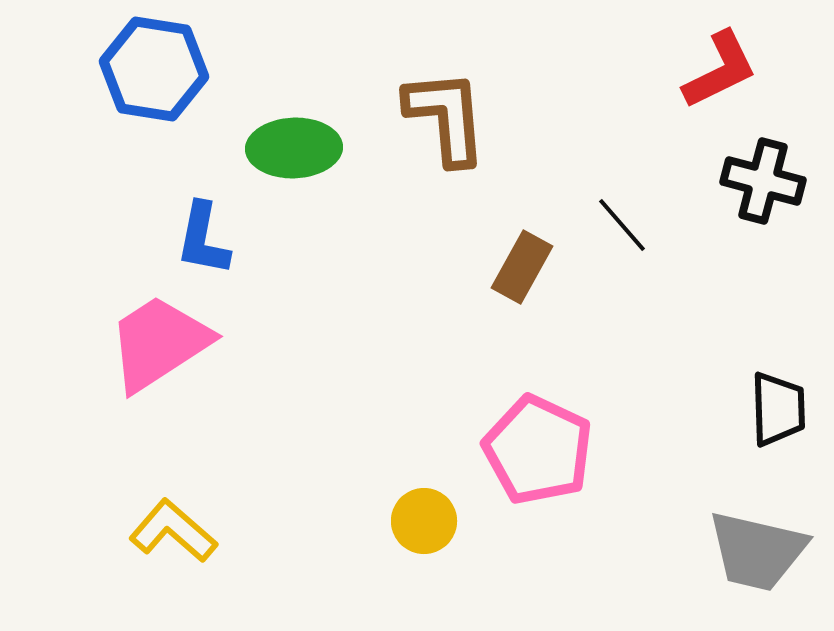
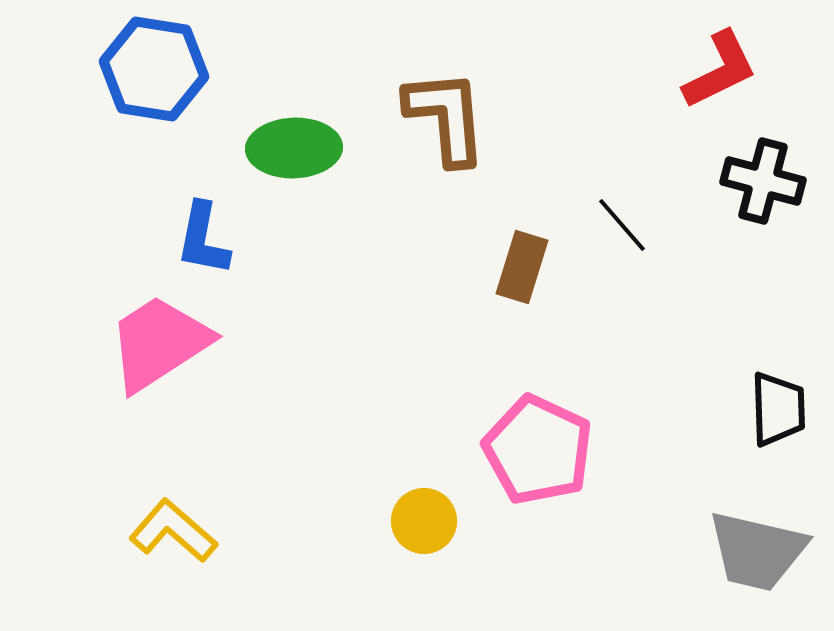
brown rectangle: rotated 12 degrees counterclockwise
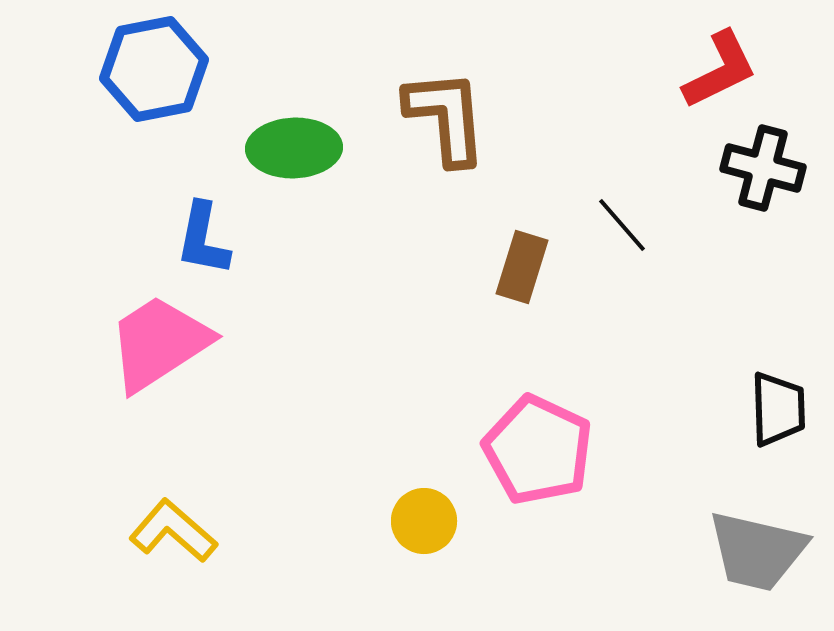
blue hexagon: rotated 20 degrees counterclockwise
black cross: moved 13 px up
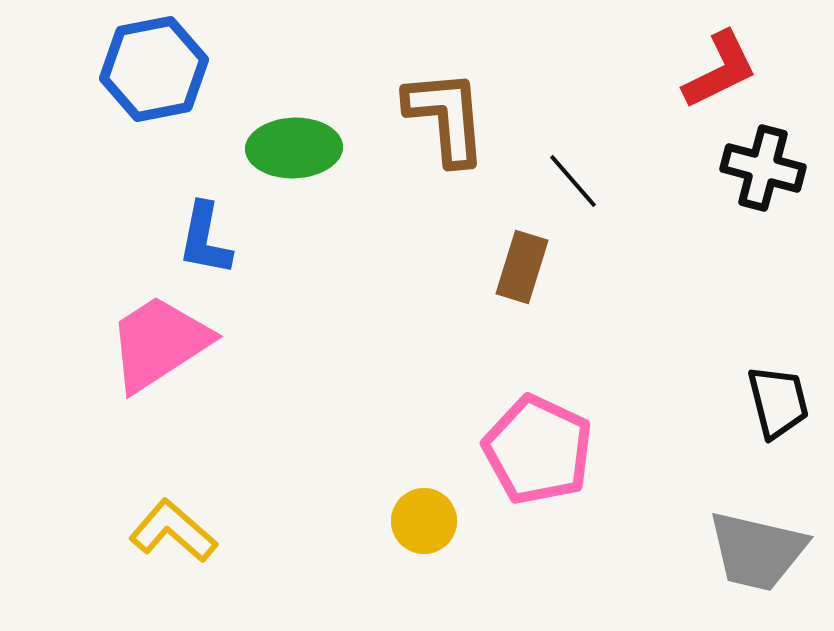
black line: moved 49 px left, 44 px up
blue L-shape: moved 2 px right
black trapezoid: moved 7 px up; rotated 12 degrees counterclockwise
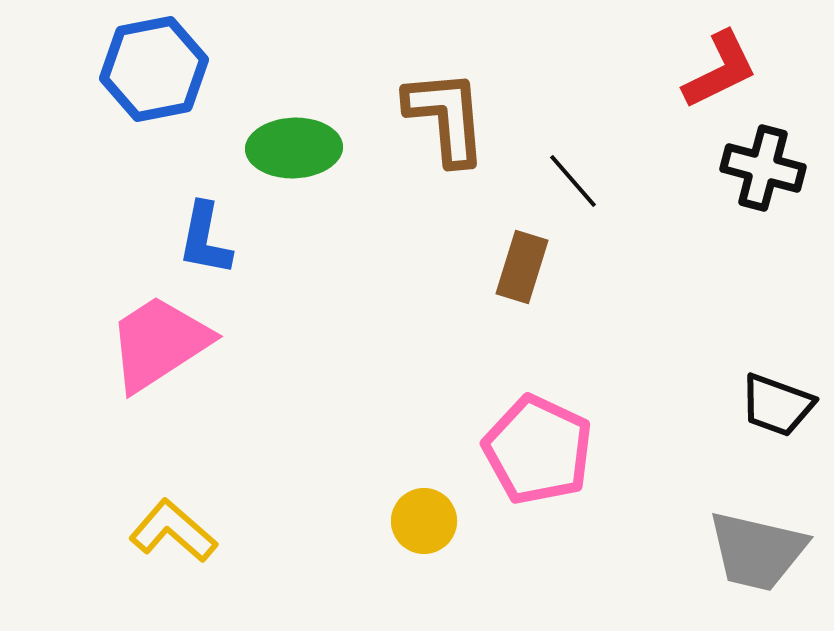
black trapezoid: moved 1 px left, 3 px down; rotated 124 degrees clockwise
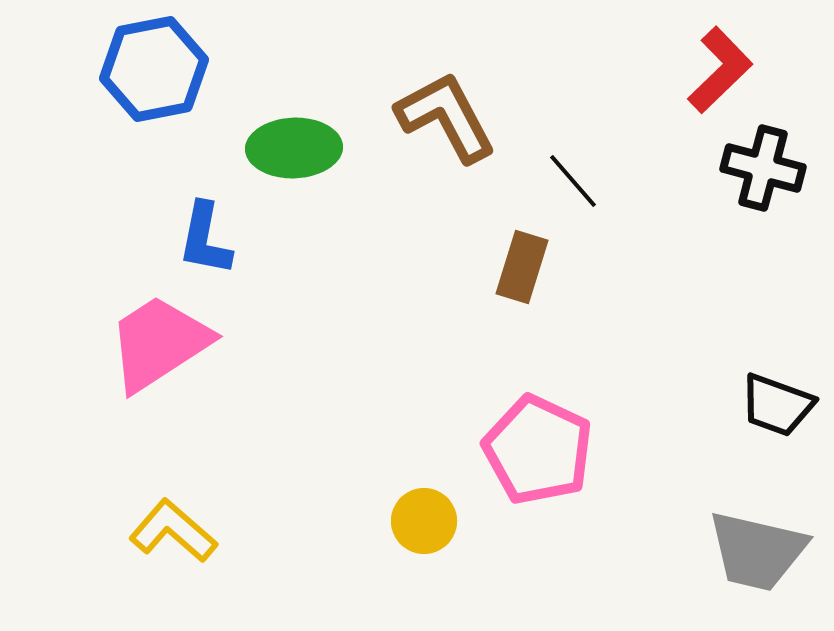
red L-shape: rotated 18 degrees counterclockwise
brown L-shape: rotated 23 degrees counterclockwise
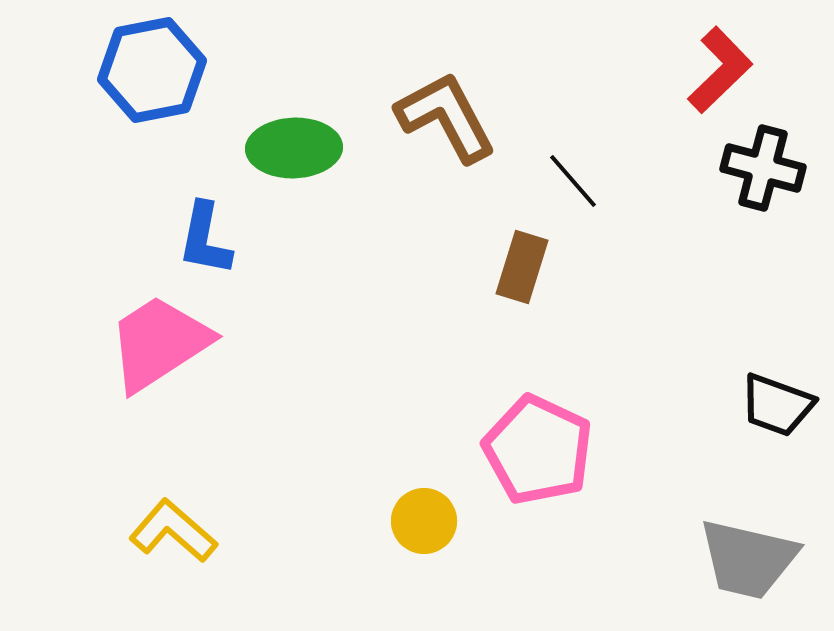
blue hexagon: moved 2 px left, 1 px down
gray trapezoid: moved 9 px left, 8 px down
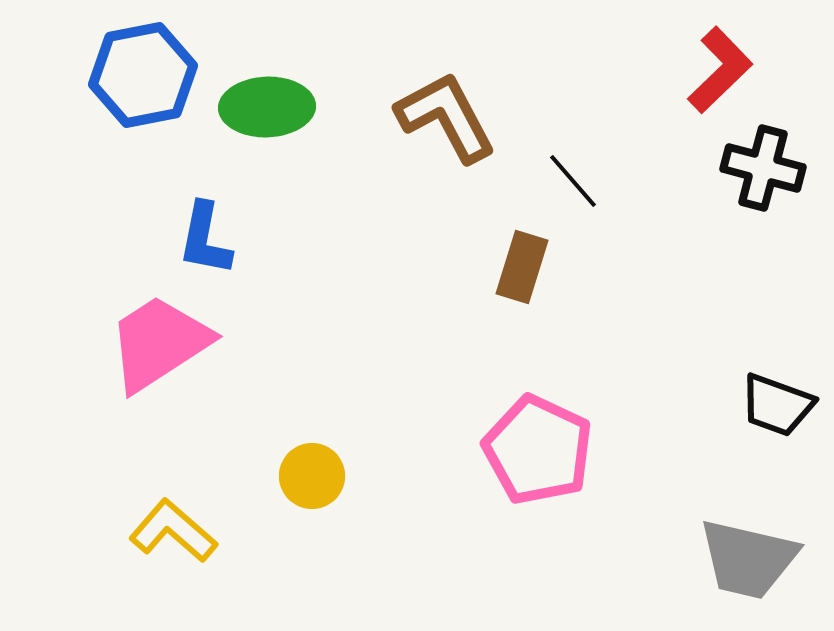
blue hexagon: moved 9 px left, 5 px down
green ellipse: moved 27 px left, 41 px up
yellow circle: moved 112 px left, 45 px up
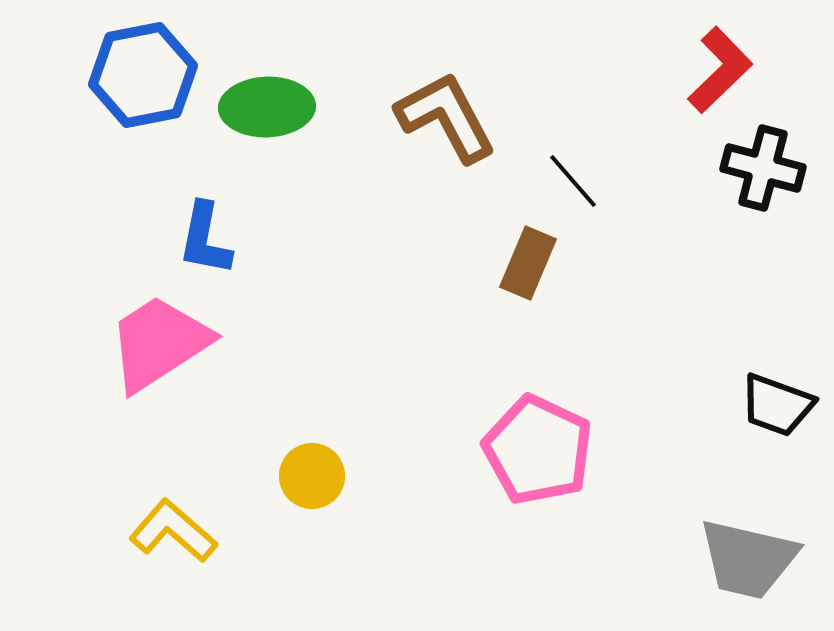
brown rectangle: moved 6 px right, 4 px up; rotated 6 degrees clockwise
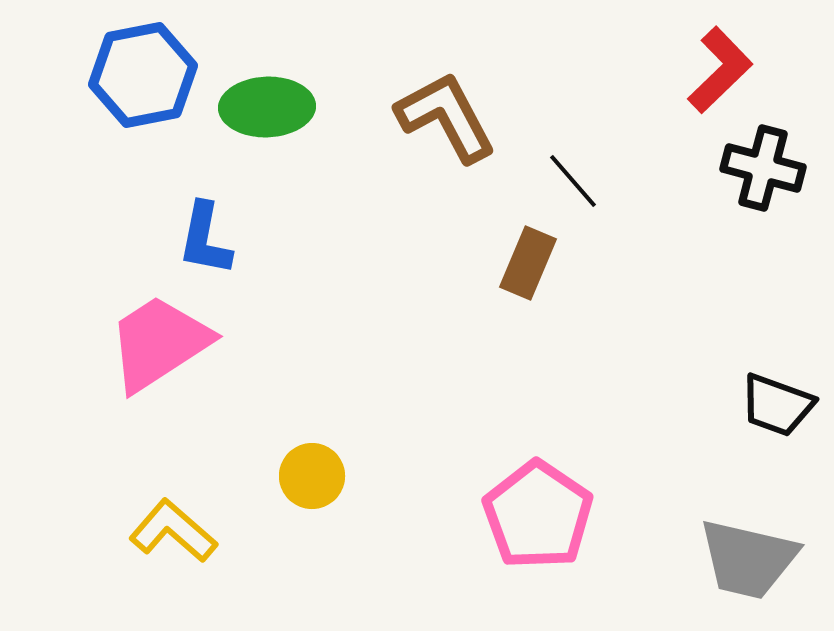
pink pentagon: moved 65 px down; rotated 9 degrees clockwise
